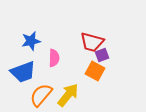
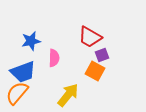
red trapezoid: moved 2 px left, 5 px up; rotated 15 degrees clockwise
orange semicircle: moved 24 px left, 2 px up
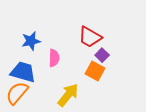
purple square: rotated 24 degrees counterclockwise
blue trapezoid: rotated 144 degrees counterclockwise
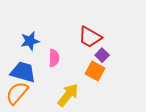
blue star: moved 1 px left
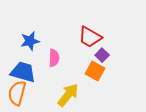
orange semicircle: rotated 25 degrees counterclockwise
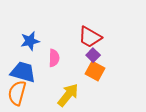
purple square: moved 9 px left
